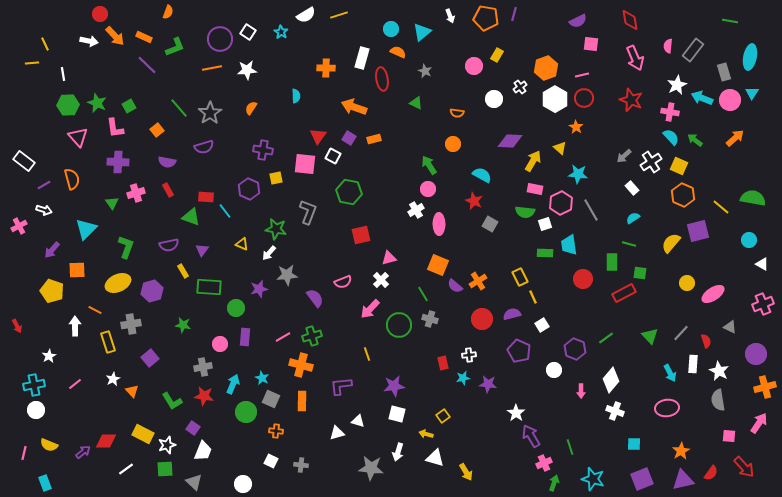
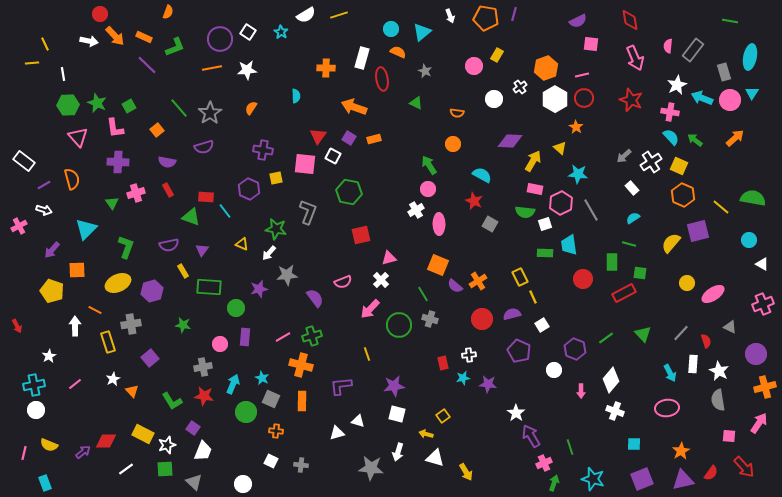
green triangle at (650, 336): moved 7 px left, 2 px up
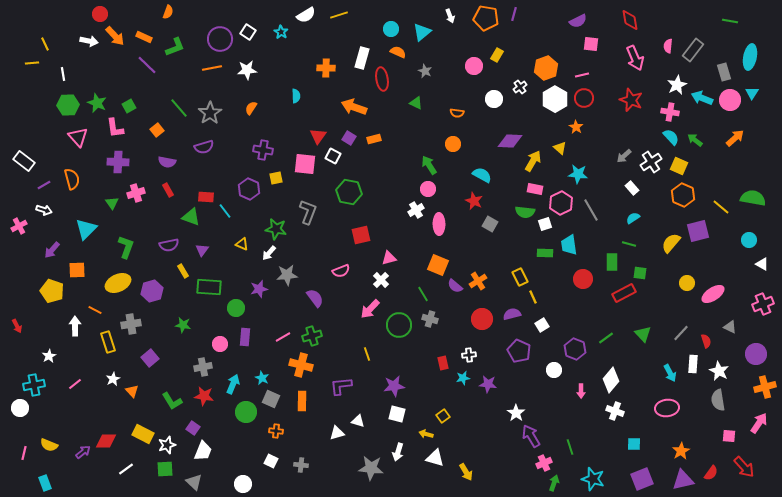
pink semicircle at (343, 282): moved 2 px left, 11 px up
white circle at (36, 410): moved 16 px left, 2 px up
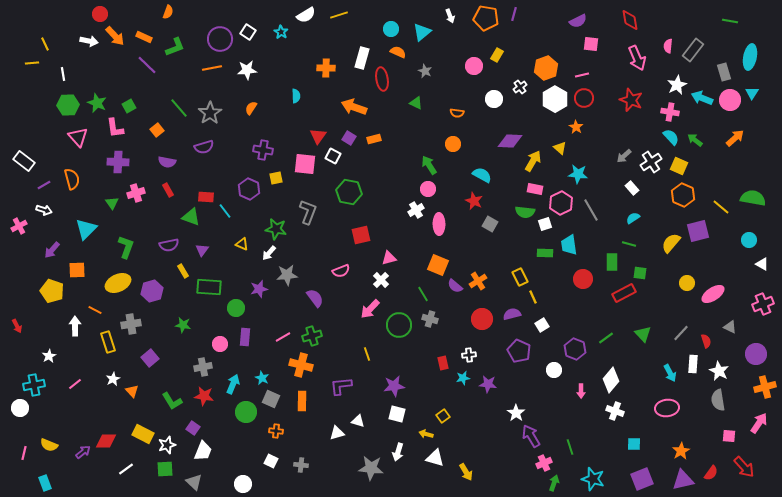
pink arrow at (635, 58): moved 2 px right
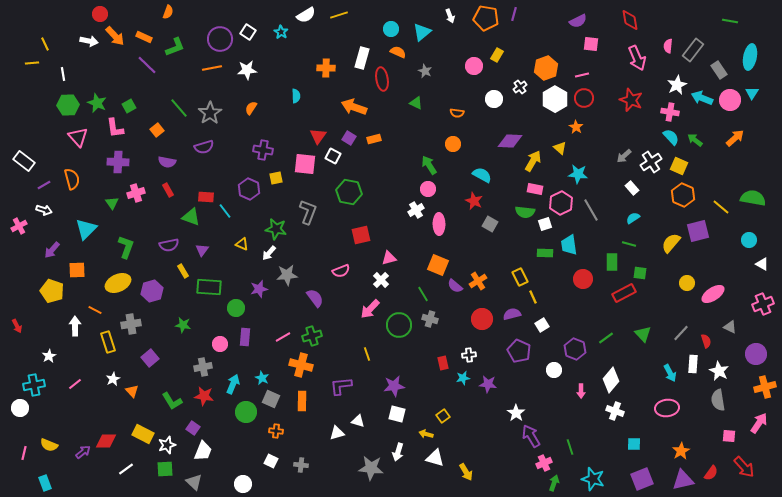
gray rectangle at (724, 72): moved 5 px left, 2 px up; rotated 18 degrees counterclockwise
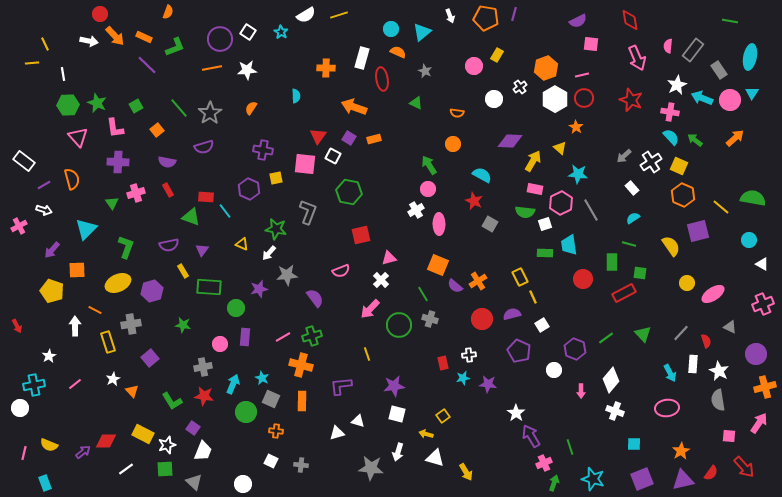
green square at (129, 106): moved 7 px right
yellow semicircle at (671, 243): moved 3 px down; rotated 105 degrees clockwise
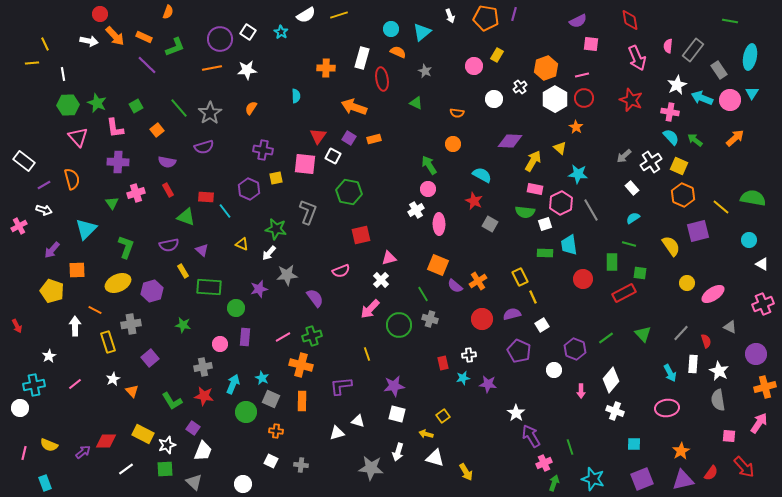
green triangle at (191, 217): moved 5 px left
purple triangle at (202, 250): rotated 24 degrees counterclockwise
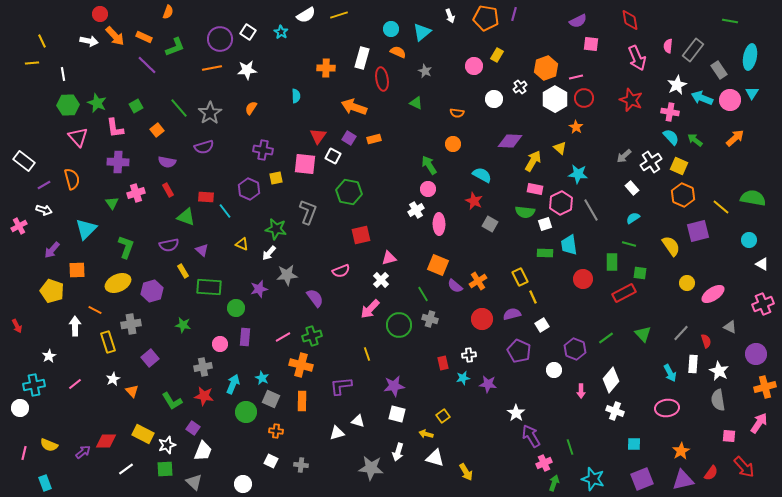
yellow line at (45, 44): moved 3 px left, 3 px up
pink line at (582, 75): moved 6 px left, 2 px down
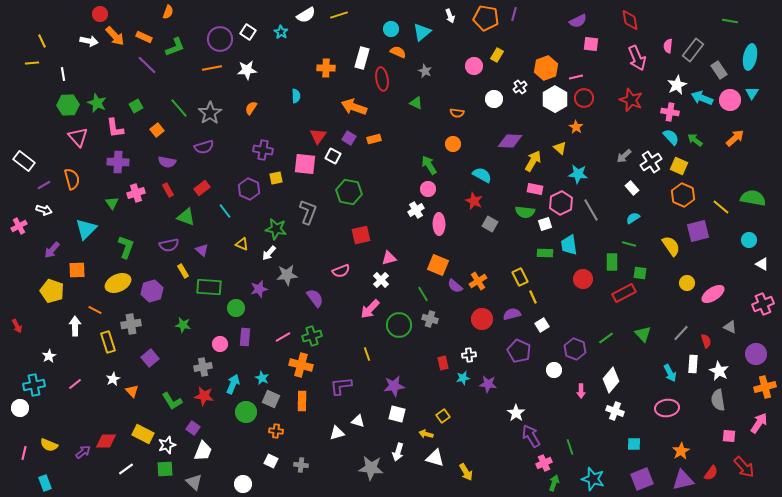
red rectangle at (206, 197): moved 4 px left, 9 px up; rotated 42 degrees counterclockwise
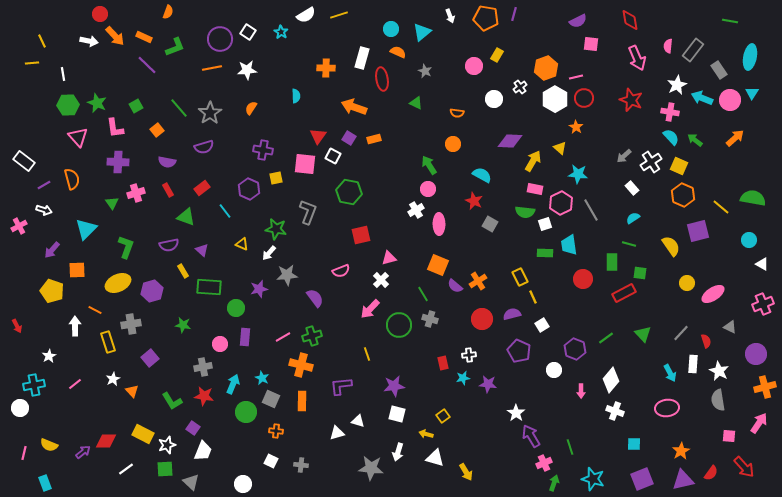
gray triangle at (194, 482): moved 3 px left
